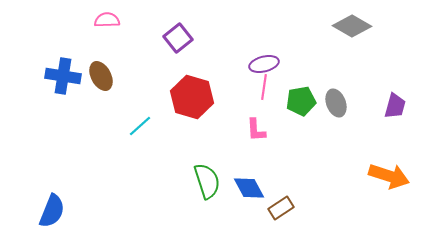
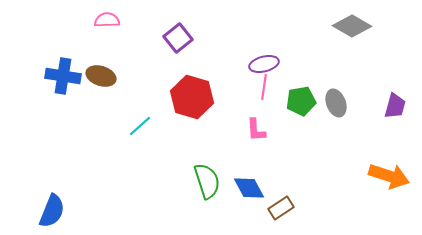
brown ellipse: rotated 44 degrees counterclockwise
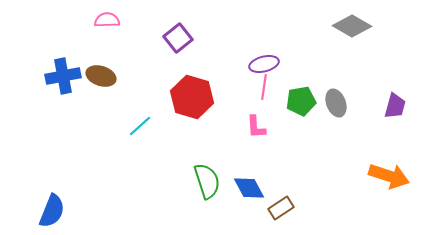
blue cross: rotated 20 degrees counterclockwise
pink L-shape: moved 3 px up
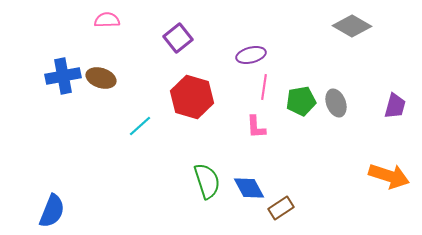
purple ellipse: moved 13 px left, 9 px up
brown ellipse: moved 2 px down
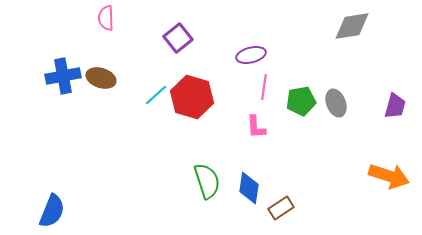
pink semicircle: moved 1 px left, 2 px up; rotated 90 degrees counterclockwise
gray diamond: rotated 39 degrees counterclockwise
cyan line: moved 16 px right, 31 px up
blue diamond: rotated 36 degrees clockwise
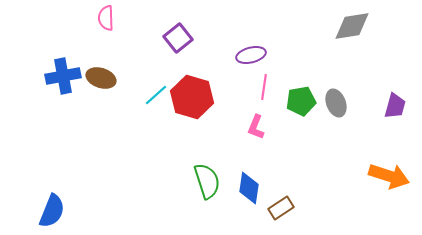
pink L-shape: rotated 25 degrees clockwise
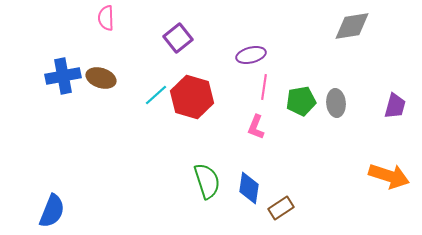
gray ellipse: rotated 16 degrees clockwise
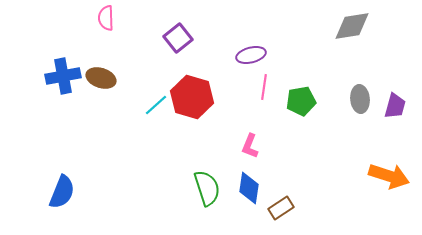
cyan line: moved 10 px down
gray ellipse: moved 24 px right, 4 px up
pink L-shape: moved 6 px left, 19 px down
green semicircle: moved 7 px down
blue semicircle: moved 10 px right, 19 px up
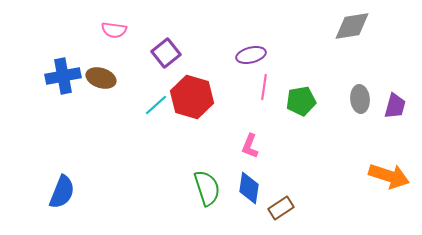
pink semicircle: moved 8 px right, 12 px down; rotated 80 degrees counterclockwise
purple square: moved 12 px left, 15 px down
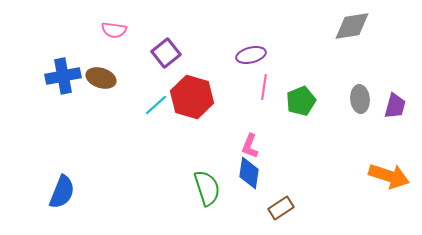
green pentagon: rotated 12 degrees counterclockwise
blue diamond: moved 15 px up
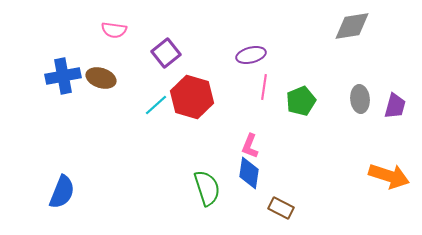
brown rectangle: rotated 60 degrees clockwise
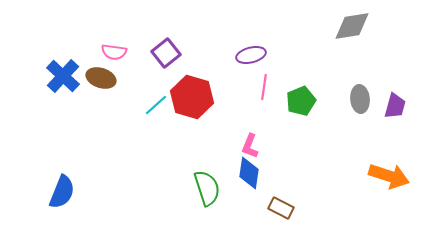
pink semicircle: moved 22 px down
blue cross: rotated 36 degrees counterclockwise
